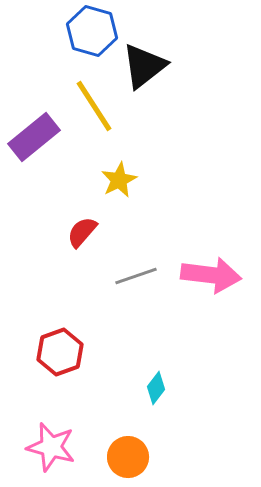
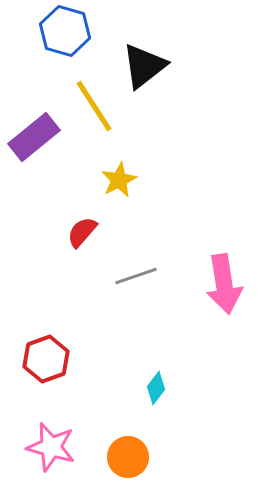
blue hexagon: moved 27 px left
pink arrow: moved 13 px right, 9 px down; rotated 74 degrees clockwise
red hexagon: moved 14 px left, 7 px down
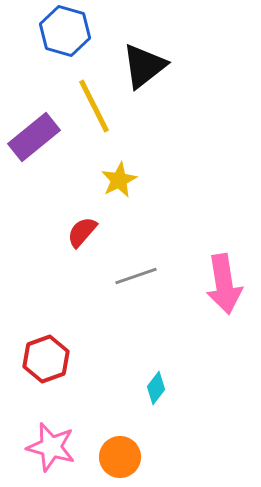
yellow line: rotated 6 degrees clockwise
orange circle: moved 8 px left
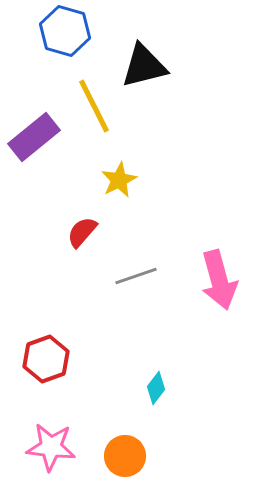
black triangle: rotated 24 degrees clockwise
pink arrow: moved 5 px left, 4 px up; rotated 6 degrees counterclockwise
pink star: rotated 9 degrees counterclockwise
orange circle: moved 5 px right, 1 px up
